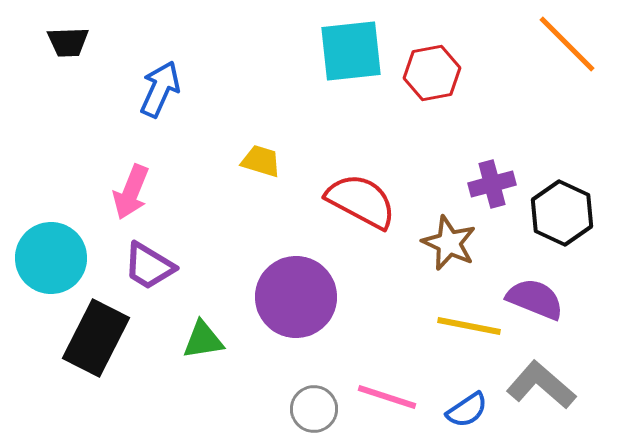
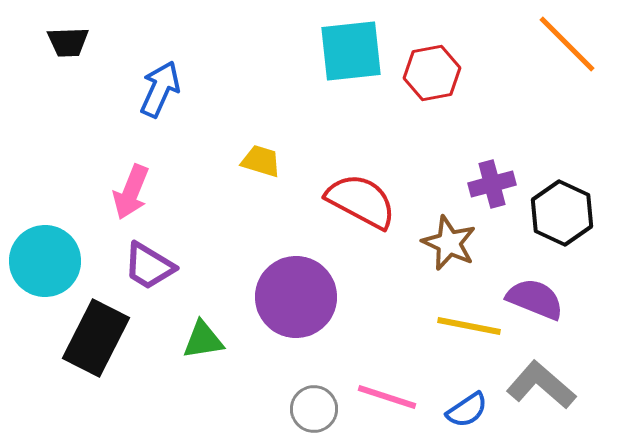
cyan circle: moved 6 px left, 3 px down
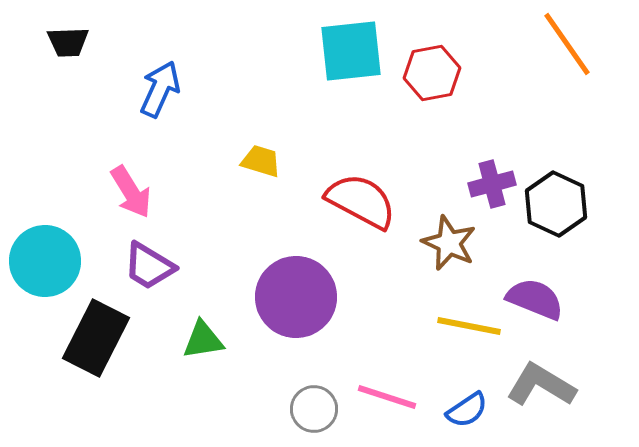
orange line: rotated 10 degrees clockwise
pink arrow: rotated 54 degrees counterclockwise
black hexagon: moved 6 px left, 9 px up
gray L-shape: rotated 10 degrees counterclockwise
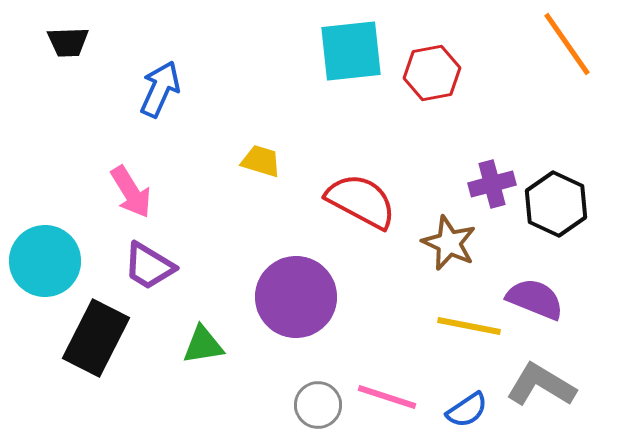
green triangle: moved 5 px down
gray circle: moved 4 px right, 4 px up
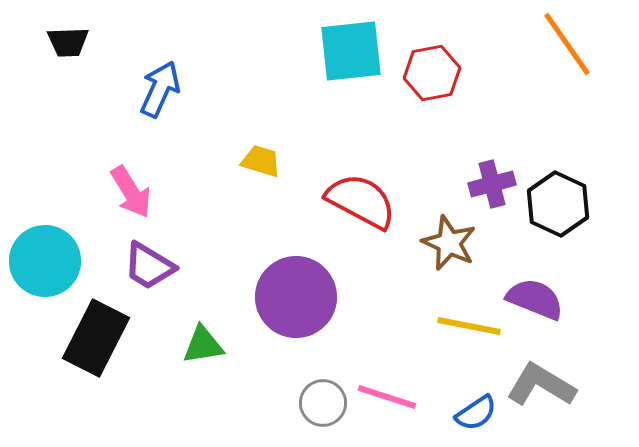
black hexagon: moved 2 px right
gray circle: moved 5 px right, 2 px up
blue semicircle: moved 9 px right, 3 px down
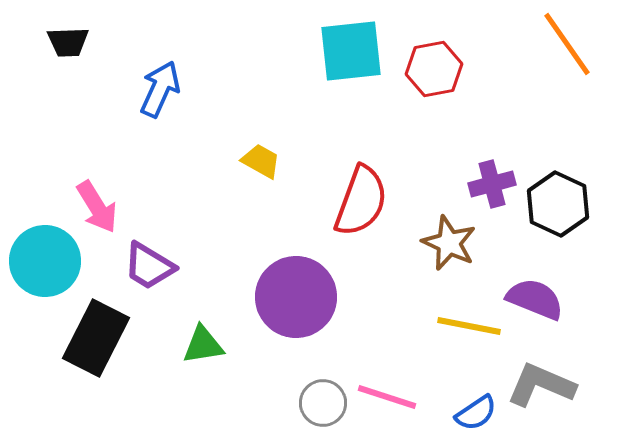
red hexagon: moved 2 px right, 4 px up
yellow trapezoid: rotated 12 degrees clockwise
pink arrow: moved 34 px left, 15 px down
red semicircle: rotated 82 degrees clockwise
gray L-shape: rotated 8 degrees counterclockwise
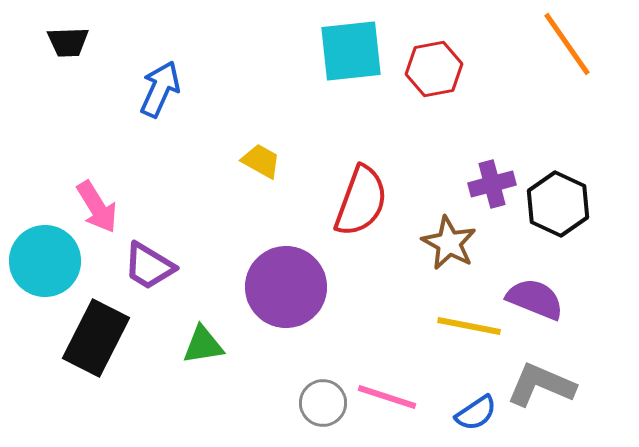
brown star: rotated 4 degrees clockwise
purple circle: moved 10 px left, 10 px up
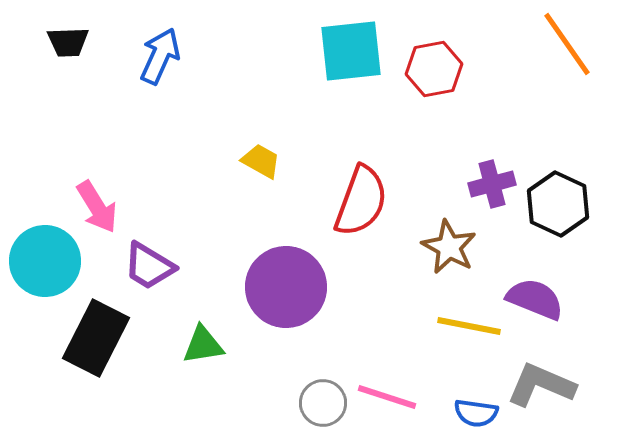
blue arrow: moved 33 px up
brown star: moved 4 px down
blue semicircle: rotated 42 degrees clockwise
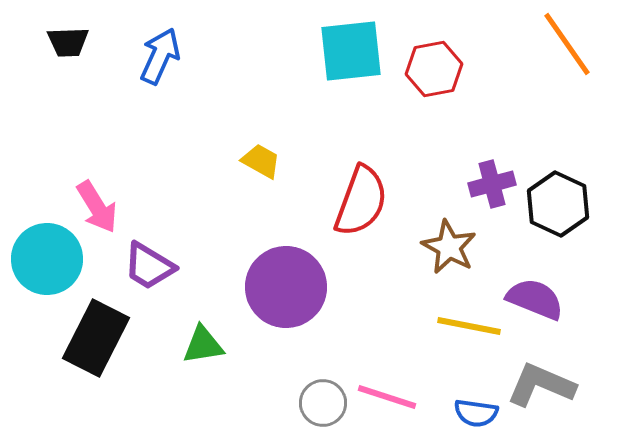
cyan circle: moved 2 px right, 2 px up
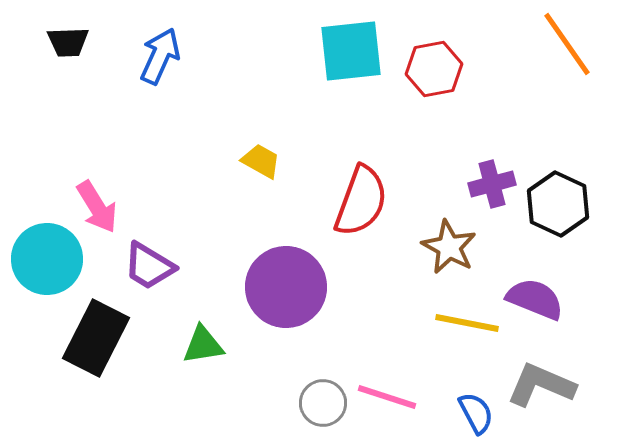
yellow line: moved 2 px left, 3 px up
blue semicircle: rotated 126 degrees counterclockwise
